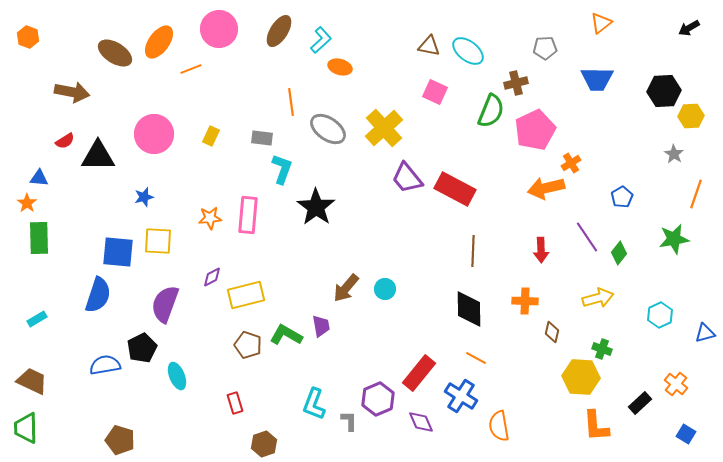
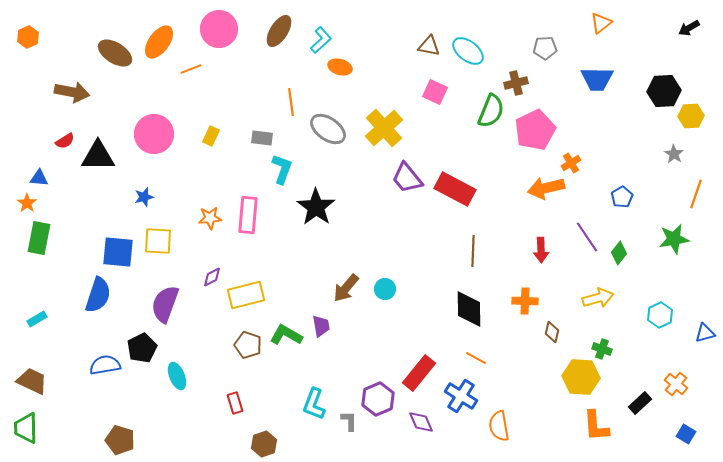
orange hexagon at (28, 37): rotated 15 degrees clockwise
green rectangle at (39, 238): rotated 12 degrees clockwise
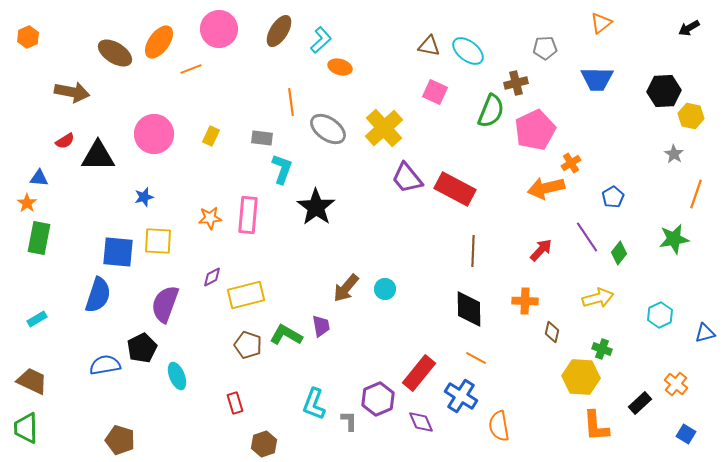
yellow hexagon at (691, 116): rotated 15 degrees clockwise
blue pentagon at (622, 197): moved 9 px left
red arrow at (541, 250): rotated 135 degrees counterclockwise
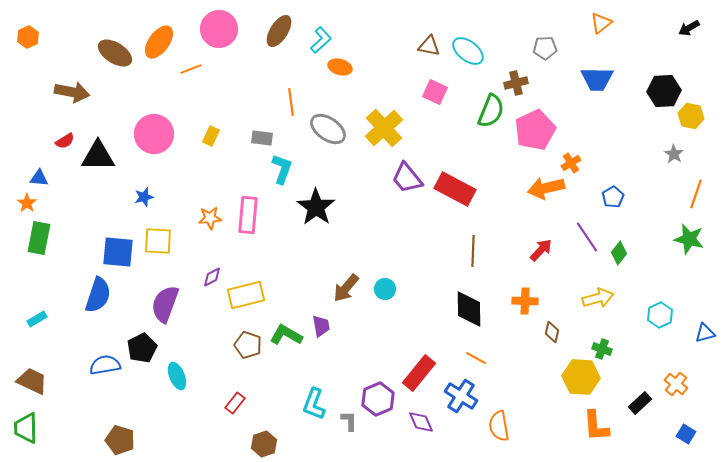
green star at (674, 239): moved 15 px right; rotated 24 degrees clockwise
red rectangle at (235, 403): rotated 55 degrees clockwise
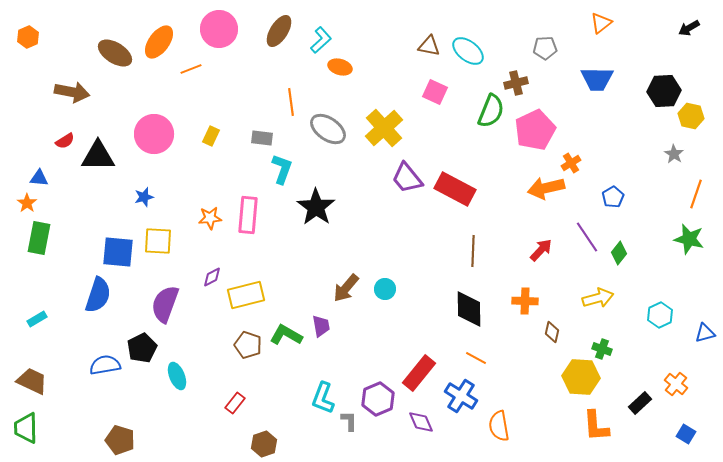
cyan L-shape at (314, 404): moved 9 px right, 6 px up
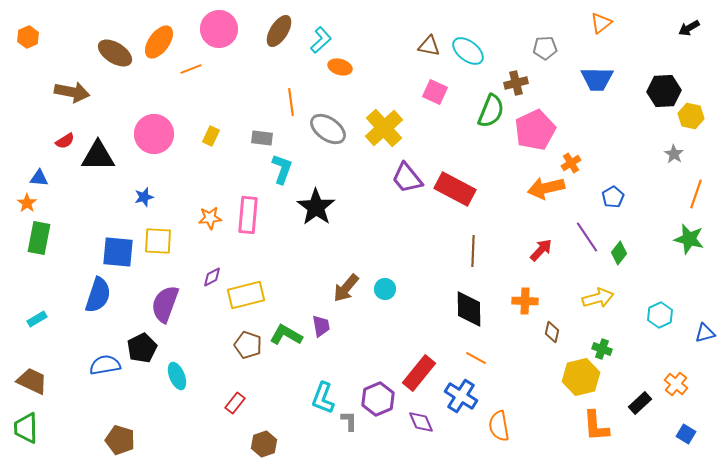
yellow hexagon at (581, 377): rotated 18 degrees counterclockwise
